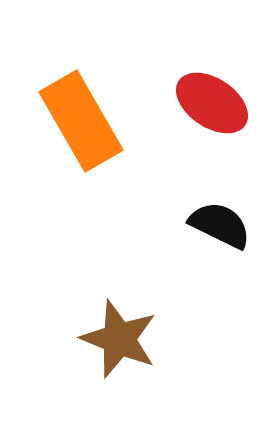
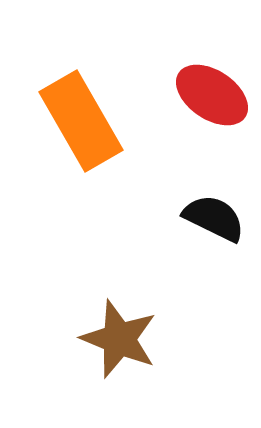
red ellipse: moved 8 px up
black semicircle: moved 6 px left, 7 px up
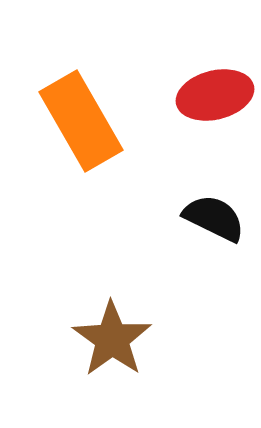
red ellipse: moved 3 px right; rotated 48 degrees counterclockwise
brown star: moved 7 px left; rotated 14 degrees clockwise
